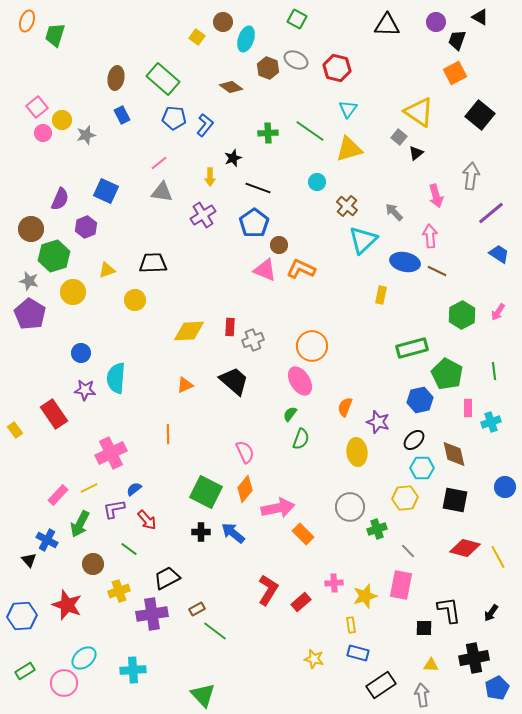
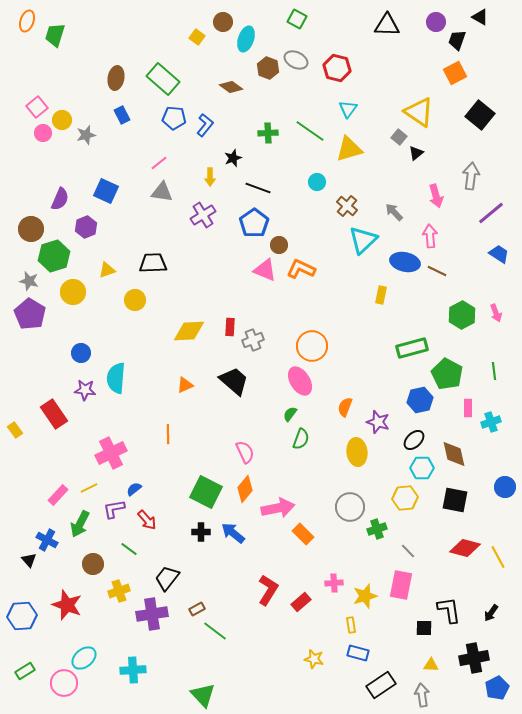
pink arrow at (498, 312): moved 2 px left, 1 px down; rotated 54 degrees counterclockwise
black trapezoid at (167, 578): rotated 24 degrees counterclockwise
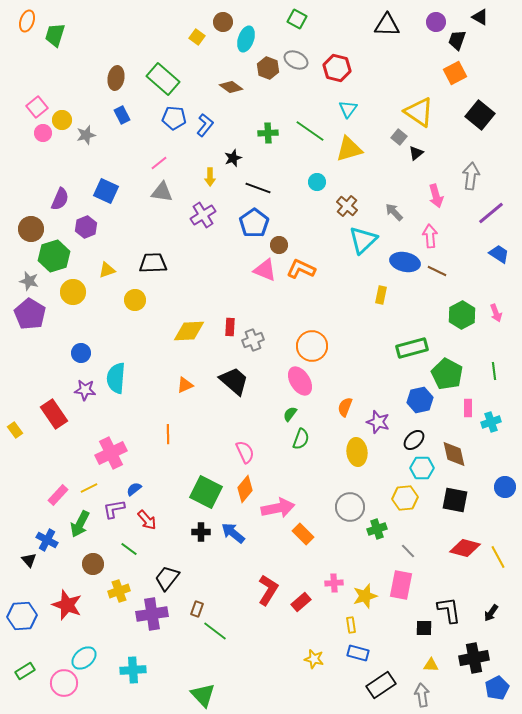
brown rectangle at (197, 609): rotated 42 degrees counterclockwise
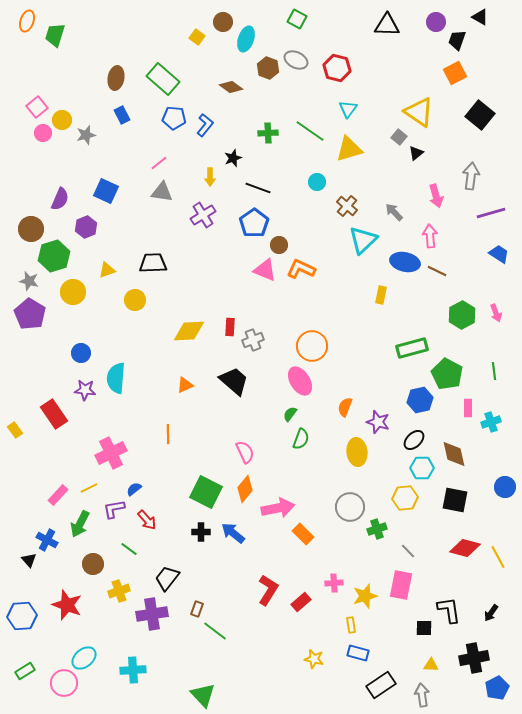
purple line at (491, 213): rotated 24 degrees clockwise
